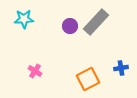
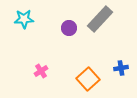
gray rectangle: moved 4 px right, 3 px up
purple circle: moved 1 px left, 2 px down
pink cross: moved 6 px right; rotated 24 degrees clockwise
orange square: rotated 15 degrees counterclockwise
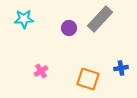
orange square: rotated 30 degrees counterclockwise
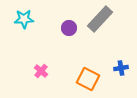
pink cross: rotated 16 degrees counterclockwise
orange square: rotated 10 degrees clockwise
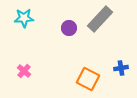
cyan star: moved 1 px up
pink cross: moved 17 px left
